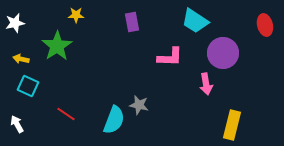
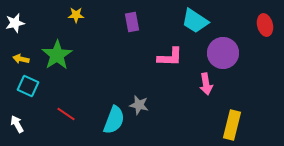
green star: moved 9 px down
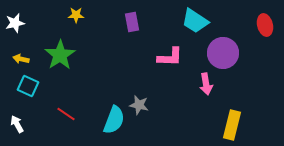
green star: moved 3 px right
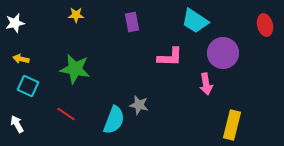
green star: moved 15 px right, 14 px down; rotated 28 degrees counterclockwise
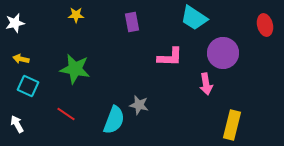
cyan trapezoid: moved 1 px left, 3 px up
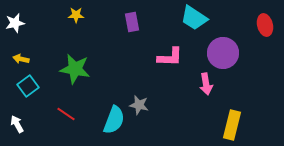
cyan square: rotated 30 degrees clockwise
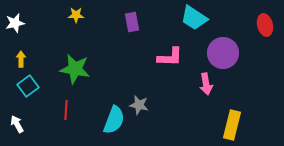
yellow arrow: rotated 77 degrees clockwise
red line: moved 4 px up; rotated 60 degrees clockwise
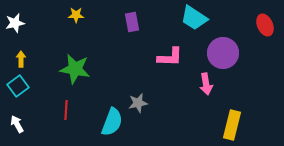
red ellipse: rotated 10 degrees counterclockwise
cyan square: moved 10 px left
gray star: moved 1 px left, 2 px up; rotated 24 degrees counterclockwise
cyan semicircle: moved 2 px left, 2 px down
